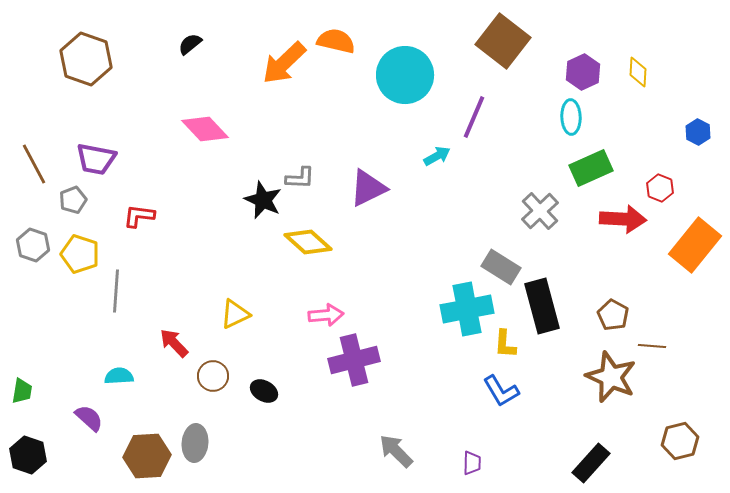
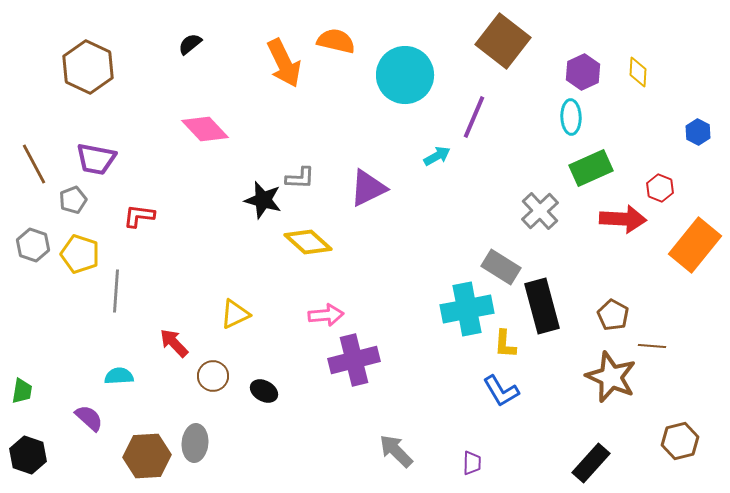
brown hexagon at (86, 59): moved 2 px right, 8 px down; rotated 6 degrees clockwise
orange arrow at (284, 63): rotated 72 degrees counterclockwise
black star at (263, 200): rotated 9 degrees counterclockwise
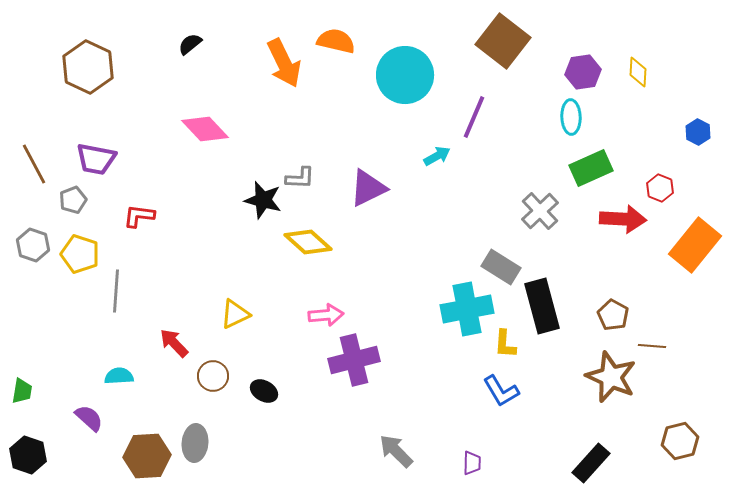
purple hexagon at (583, 72): rotated 16 degrees clockwise
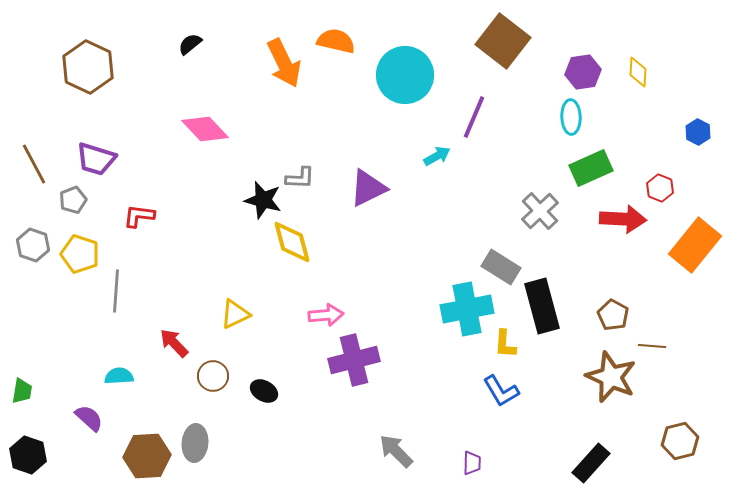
purple trapezoid at (96, 159): rotated 6 degrees clockwise
yellow diamond at (308, 242): moved 16 px left; rotated 33 degrees clockwise
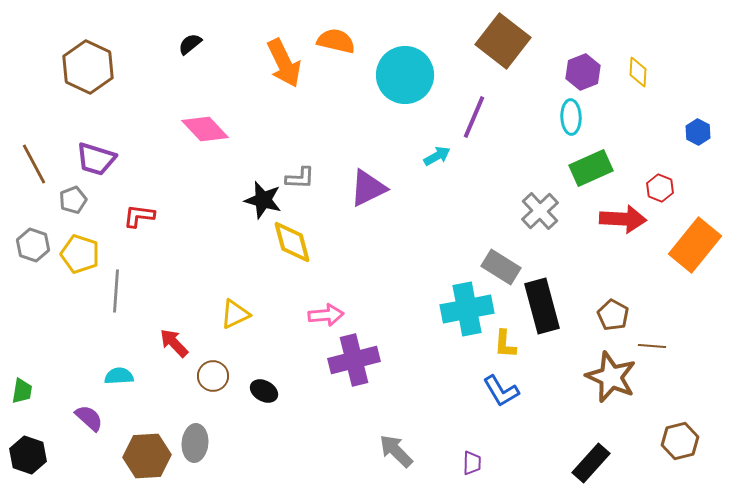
purple hexagon at (583, 72): rotated 12 degrees counterclockwise
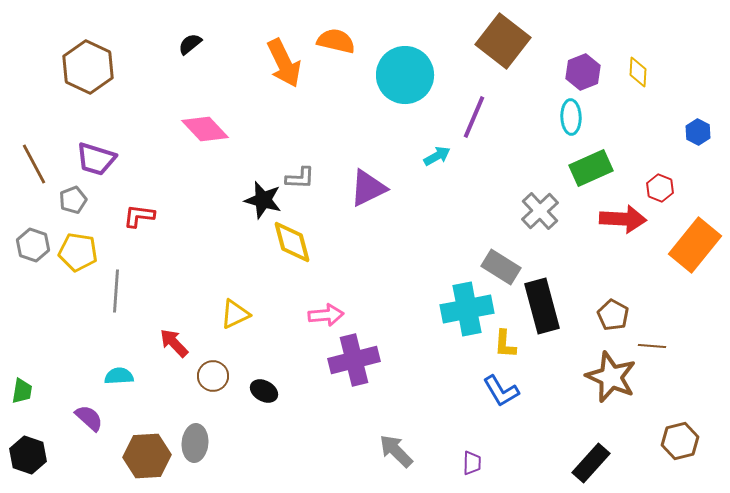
yellow pentagon at (80, 254): moved 2 px left, 2 px up; rotated 9 degrees counterclockwise
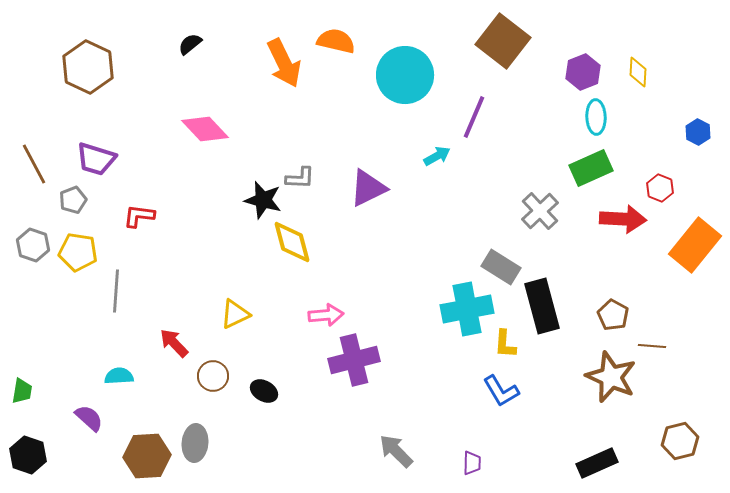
cyan ellipse at (571, 117): moved 25 px right
black rectangle at (591, 463): moved 6 px right; rotated 24 degrees clockwise
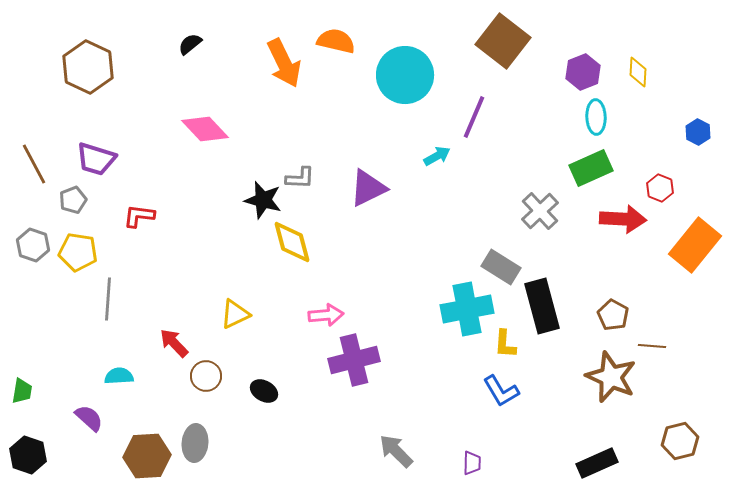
gray line at (116, 291): moved 8 px left, 8 px down
brown circle at (213, 376): moved 7 px left
